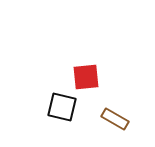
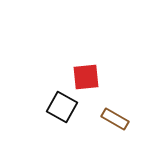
black square: rotated 16 degrees clockwise
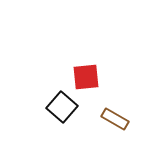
black square: rotated 12 degrees clockwise
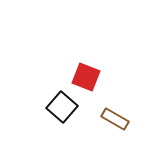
red square: rotated 28 degrees clockwise
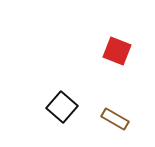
red square: moved 31 px right, 26 px up
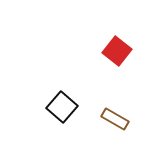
red square: rotated 16 degrees clockwise
